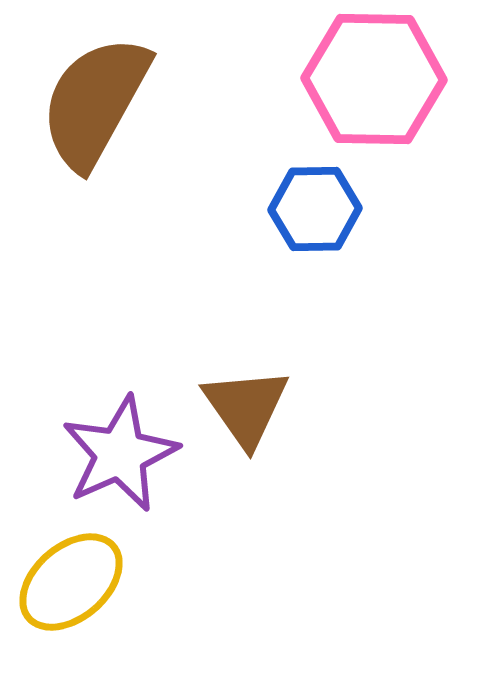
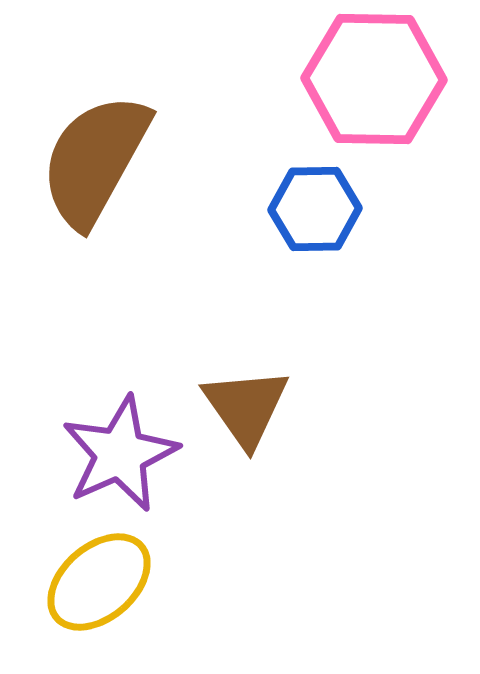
brown semicircle: moved 58 px down
yellow ellipse: moved 28 px right
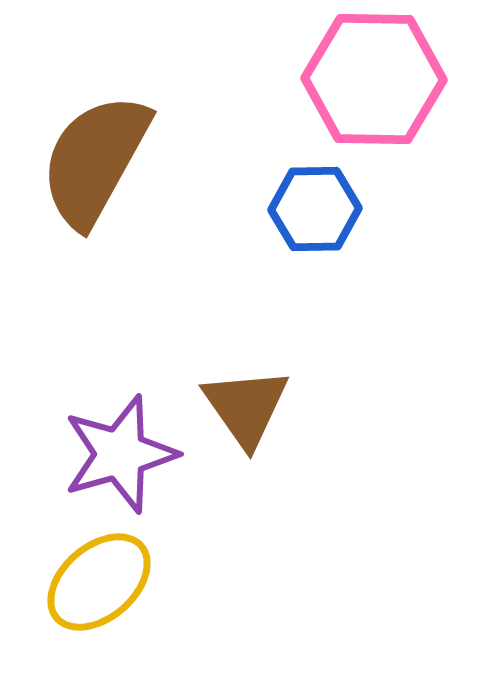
purple star: rotated 8 degrees clockwise
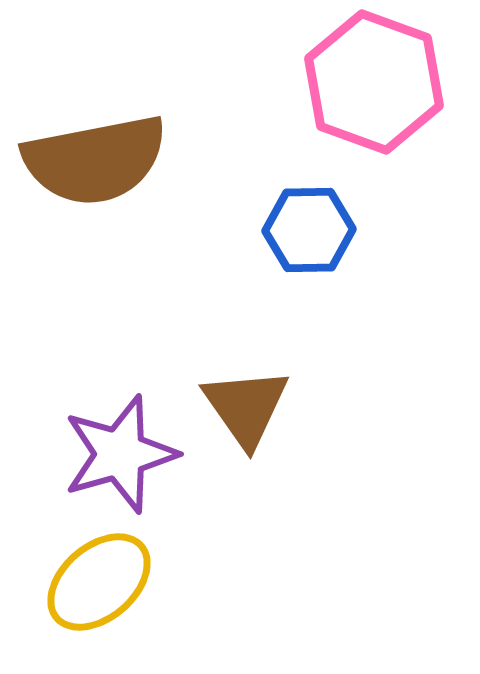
pink hexagon: moved 3 px down; rotated 19 degrees clockwise
brown semicircle: rotated 130 degrees counterclockwise
blue hexagon: moved 6 px left, 21 px down
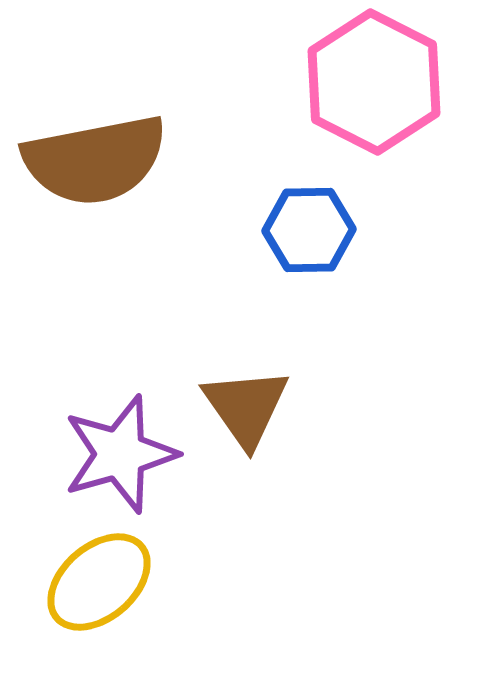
pink hexagon: rotated 7 degrees clockwise
